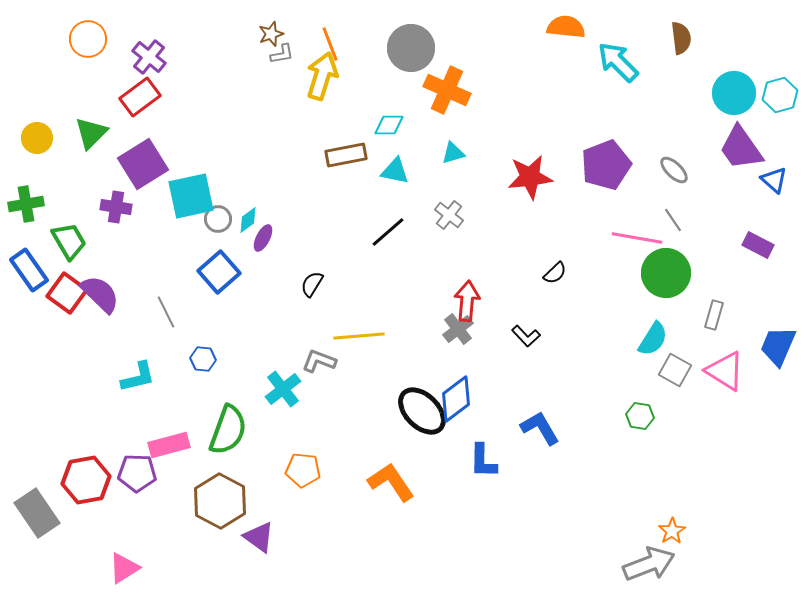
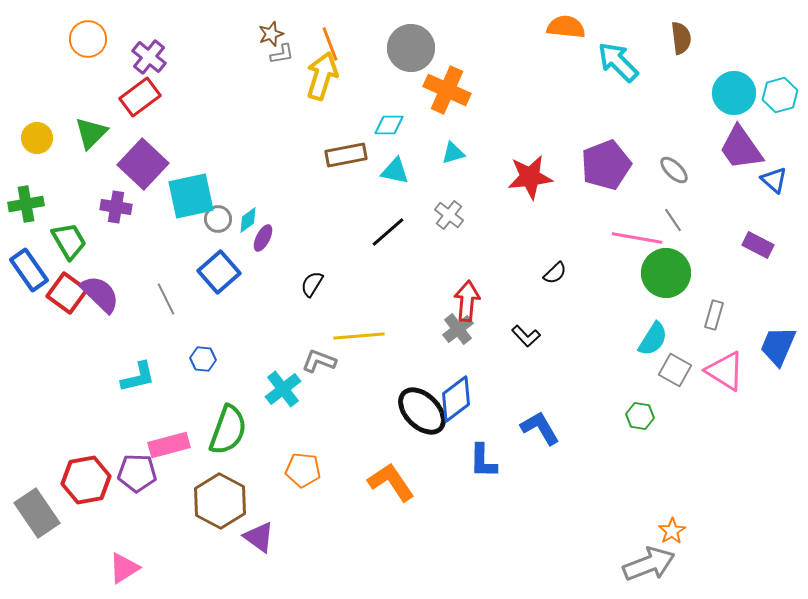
purple square at (143, 164): rotated 15 degrees counterclockwise
gray line at (166, 312): moved 13 px up
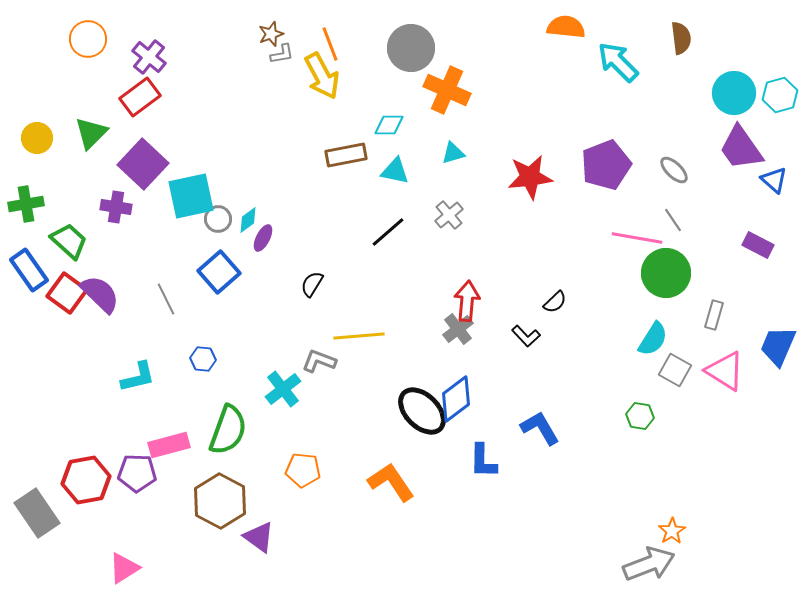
yellow arrow at (322, 76): rotated 135 degrees clockwise
gray cross at (449, 215): rotated 12 degrees clockwise
green trapezoid at (69, 241): rotated 18 degrees counterclockwise
black semicircle at (555, 273): moved 29 px down
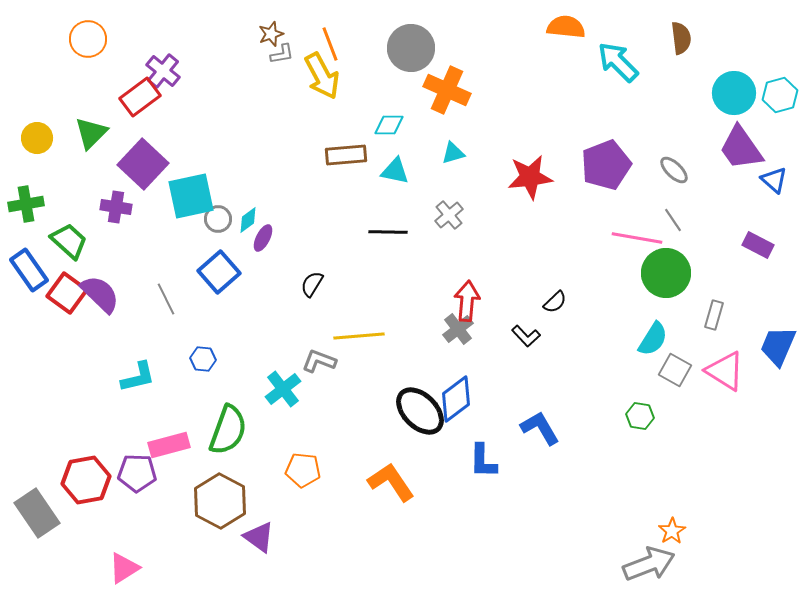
purple cross at (149, 57): moved 14 px right, 14 px down
brown rectangle at (346, 155): rotated 6 degrees clockwise
black line at (388, 232): rotated 42 degrees clockwise
black ellipse at (422, 411): moved 2 px left
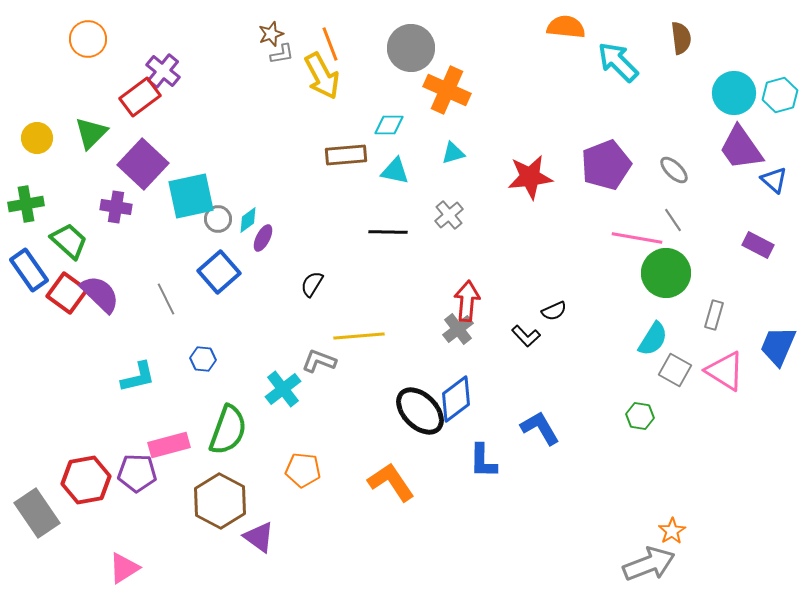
black semicircle at (555, 302): moved 1 px left, 9 px down; rotated 20 degrees clockwise
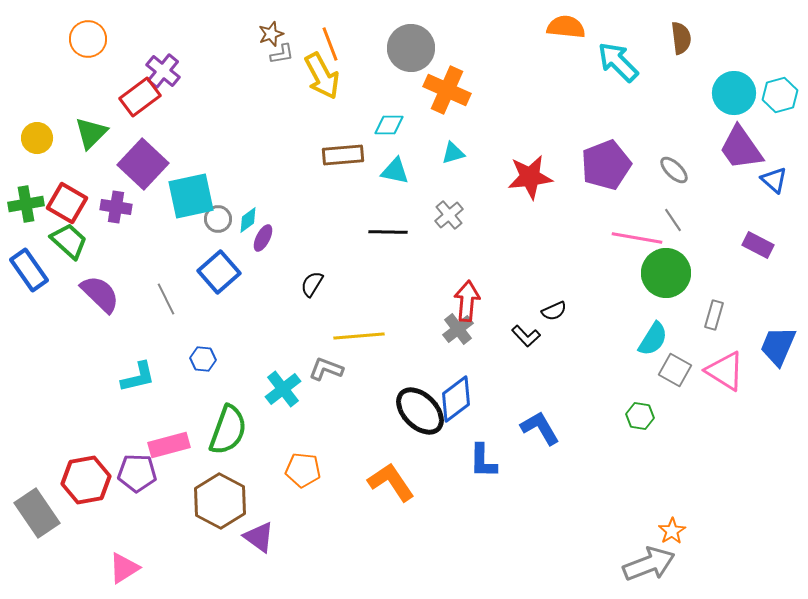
brown rectangle at (346, 155): moved 3 px left
red square at (67, 293): moved 90 px up; rotated 6 degrees counterclockwise
gray L-shape at (319, 361): moved 7 px right, 8 px down
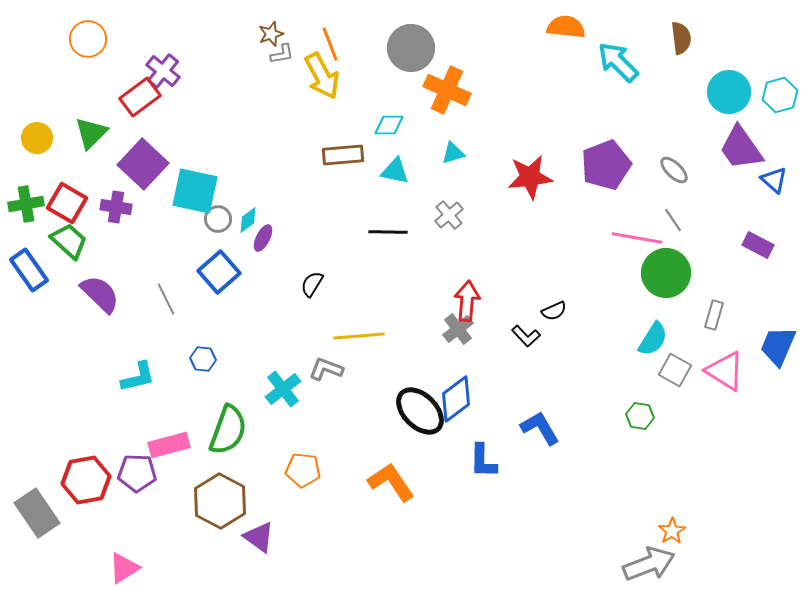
cyan circle at (734, 93): moved 5 px left, 1 px up
cyan square at (191, 196): moved 4 px right, 5 px up; rotated 24 degrees clockwise
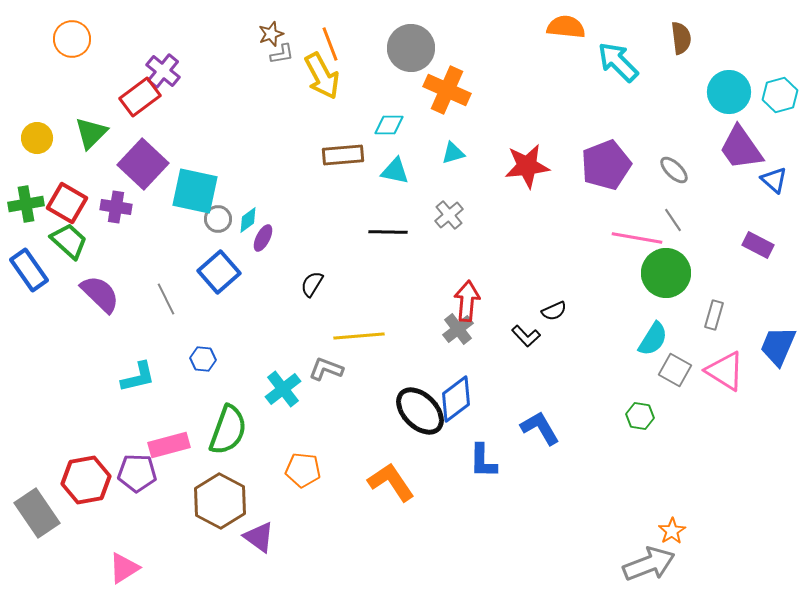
orange circle at (88, 39): moved 16 px left
red star at (530, 177): moved 3 px left, 11 px up
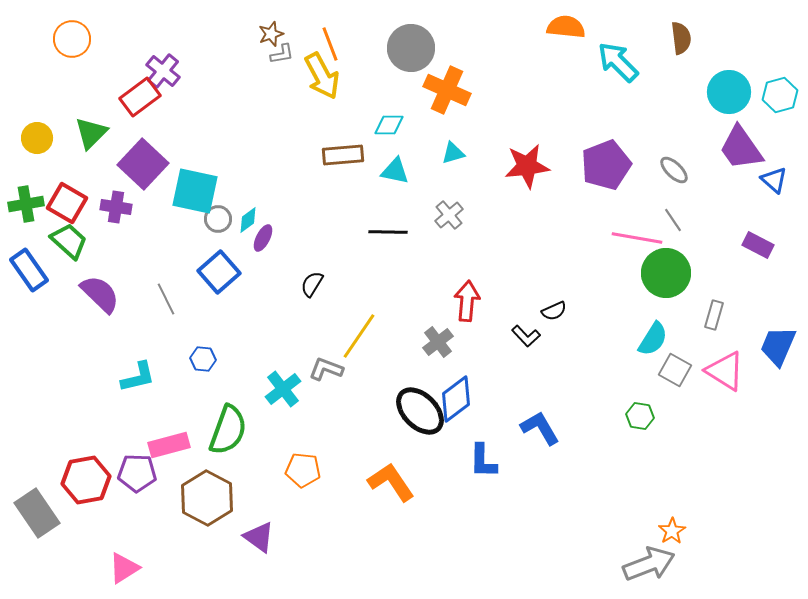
gray cross at (458, 329): moved 20 px left, 13 px down
yellow line at (359, 336): rotated 51 degrees counterclockwise
brown hexagon at (220, 501): moved 13 px left, 3 px up
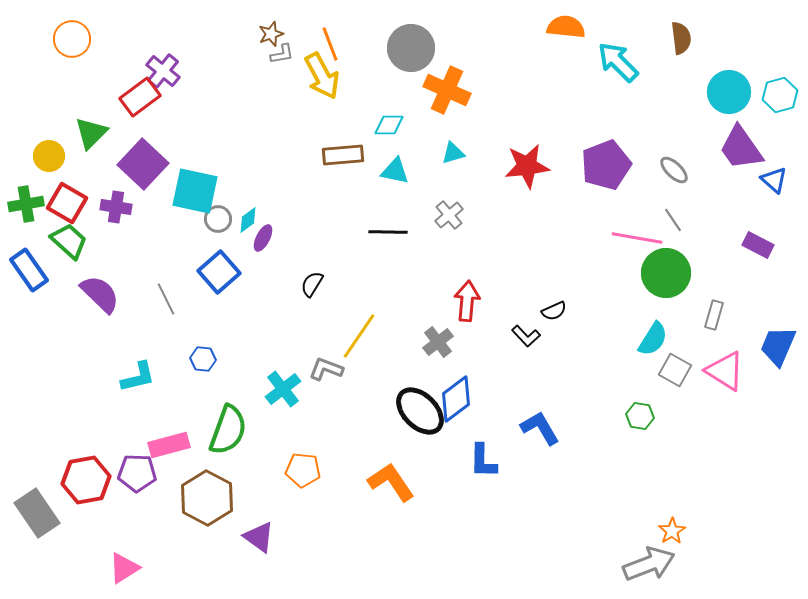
yellow circle at (37, 138): moved 12 px right, 18 px down
